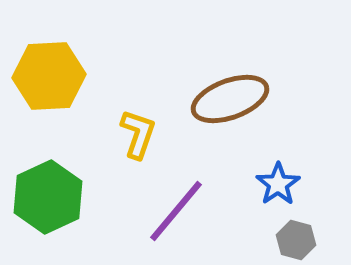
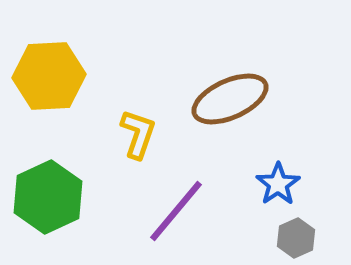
brown ellipse: rotated 4 degrees counterclockwise
gray hexagon: moved 2 px up; rotated 21 degrees clockwise
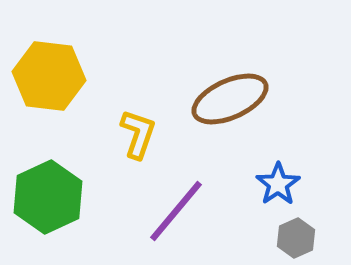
yellow hexagon: rotated 10 degrees clockwise
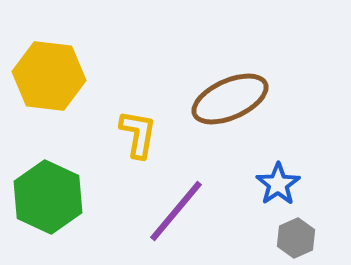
yellow L-shape: rotated 9 degrees counterclockwise
green hexagon: rotated 10 degrees counterclockwise
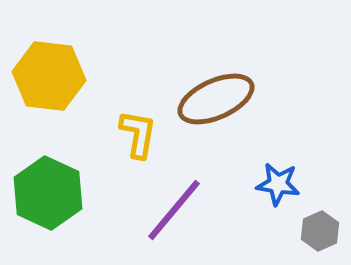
brown ellipse: moved 14 px left
blue star: rotated 30 degrees counterclockwise
green hexagon: moved 4 px up
purple line: moved 2 px left, 1 px up
gray hexagon: moved 24 px right, 7 px up
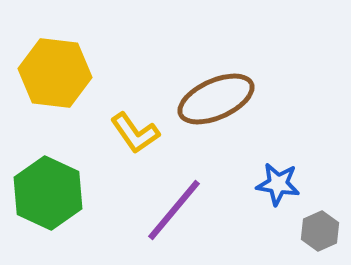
yellow hexagon: moved 6 px right, 3 px up
yellow L-shape: moved 3 px left, 1 px up; rotated 135 degrees clockwise
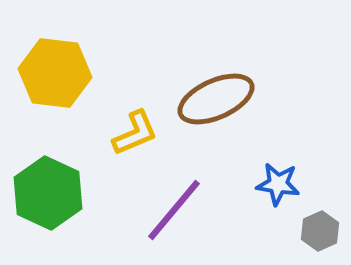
yellow L-shape: rotated 78 degrees counterclockwise
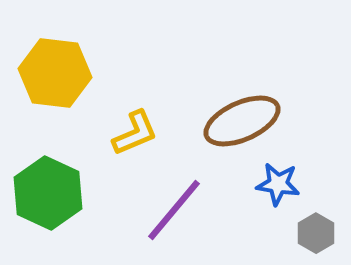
brown ellipse: moved 26 px right, 22 px down
gray hexagon: moved 4 px left, 2 px down; rotated 6 degrees counterclockwise
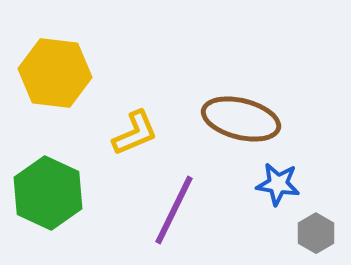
brown ellipse: moved 1 px left, 2 px up; rotated 38 degrees clockwise
purple line: rotated 14 degrees counterclockwise
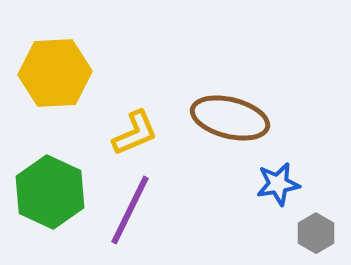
yellow hexagon: rotated 10 degrees counterclockwise
brown ellipse: moved 11 px left, 1 px up
blue star: rotated 18 degrees counterclockwise
green hexagon: moved 2 px right, 1 px up
purple line: moved 44 px left
